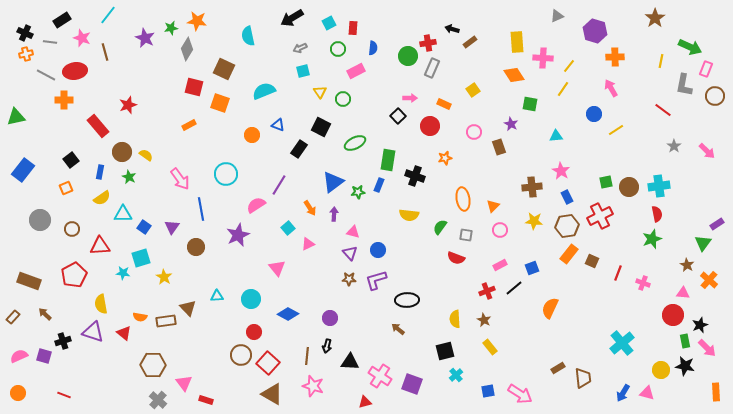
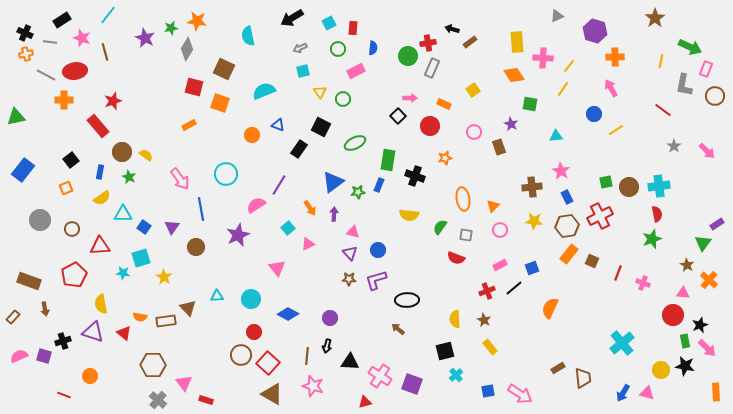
red star at (128, 105): moved 15 px left, 4 px up
brown arrow at (45, 314): moved 5 px up; rotated 144 degrees counterclockwise
orange circle at (18, 393): moved 72 px right, 17 px up
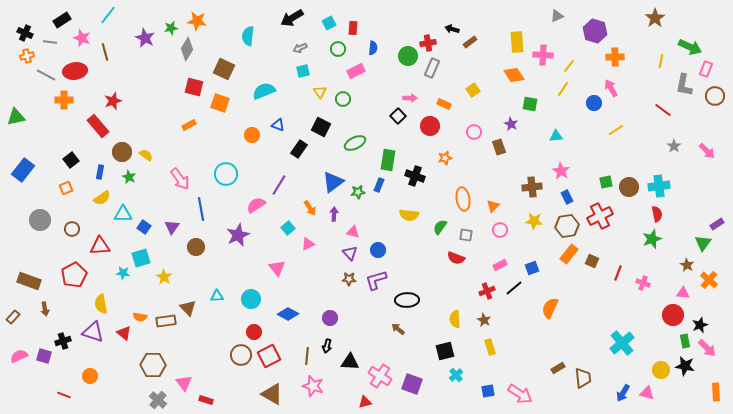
cyan semicircle at (248, 36): rotated 18 degrees clockwise
orange cross at (26, 54): moved 1 px right, 2 px down
pink cross at (543, 58): moved 3 px up
blue circle at (594, 114): moved 11 px up
yellow rectangle at (490, 347): rotated 21 degrees clockwise
red square at (268, 363): moved 1 px right, 7 px up; rotated 20 degrees clockwise
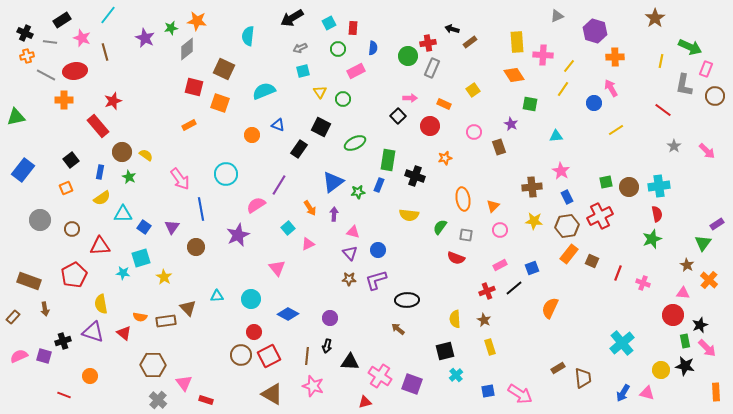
gray diamond at (187, 49): rotated 20 degrees clockwise
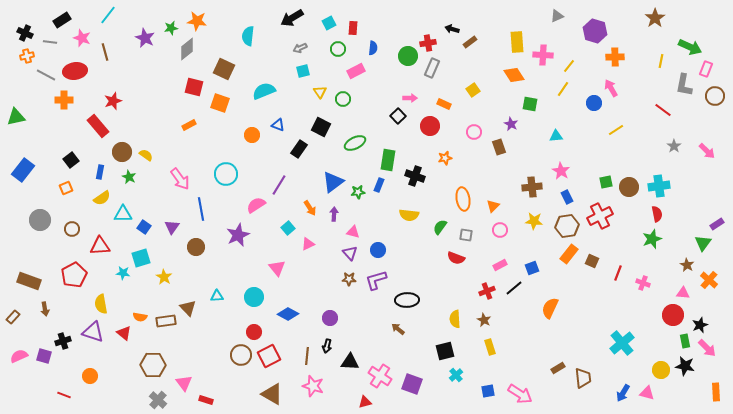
cyan circle at (251, 299): moved 3 px right, 2 px up
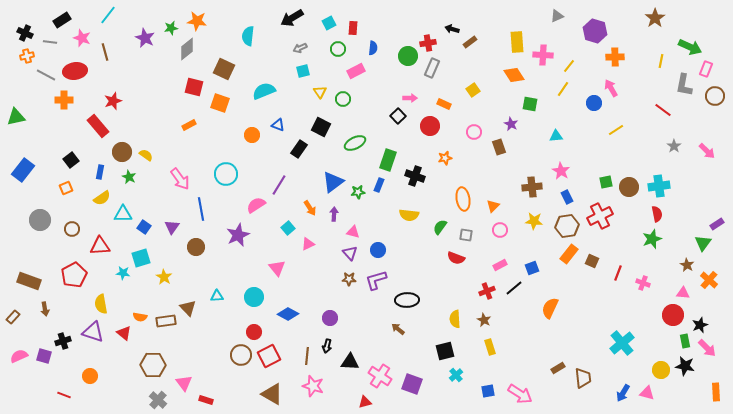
green rectangle at (388, 160): rotated 10 degrees clockwise
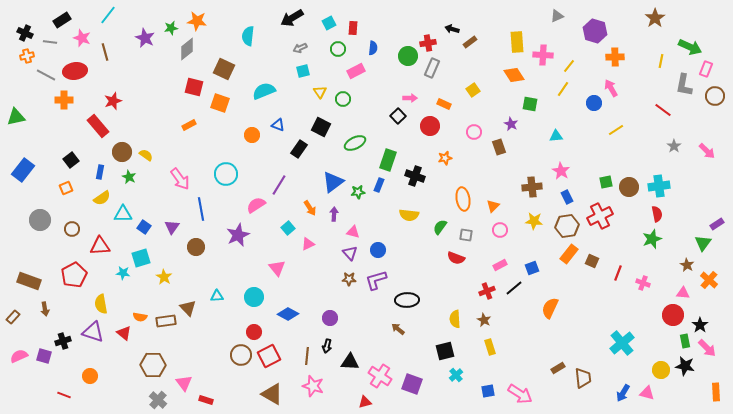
black star at (700, 325): rotated 14 degrees counterclockwise
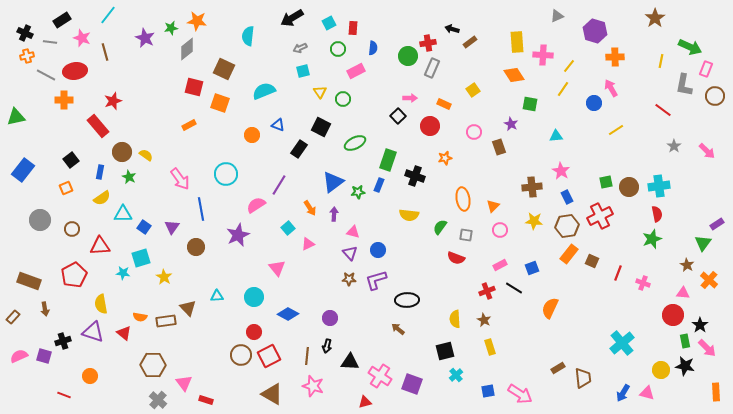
black line at (514, 288): rotated 72 degrees clockwise
